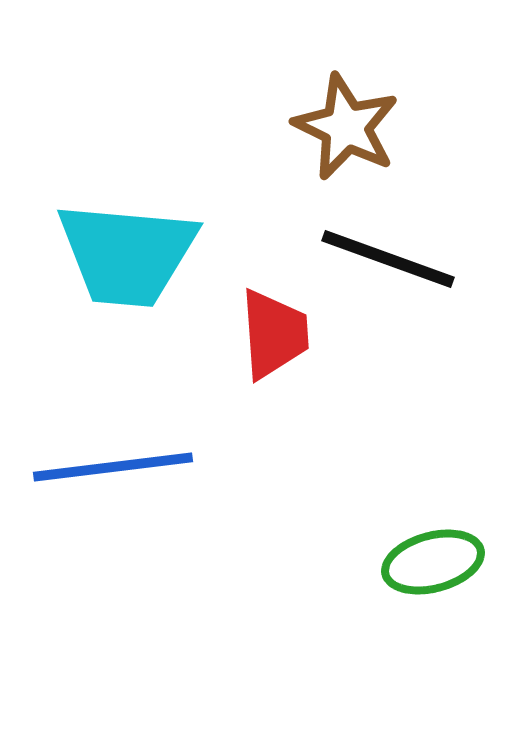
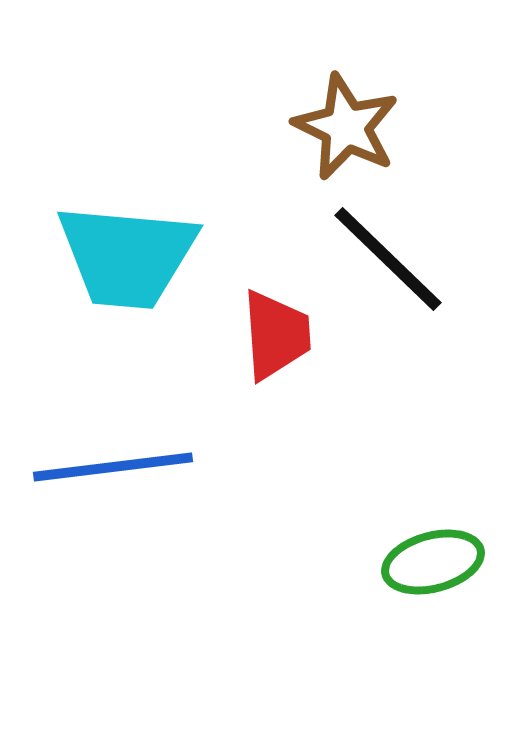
cyan trapezoid: moved 2 px down
black line: rotated 24 degrees clockwise
red trapezoid: moved 2 px right, 1 px down
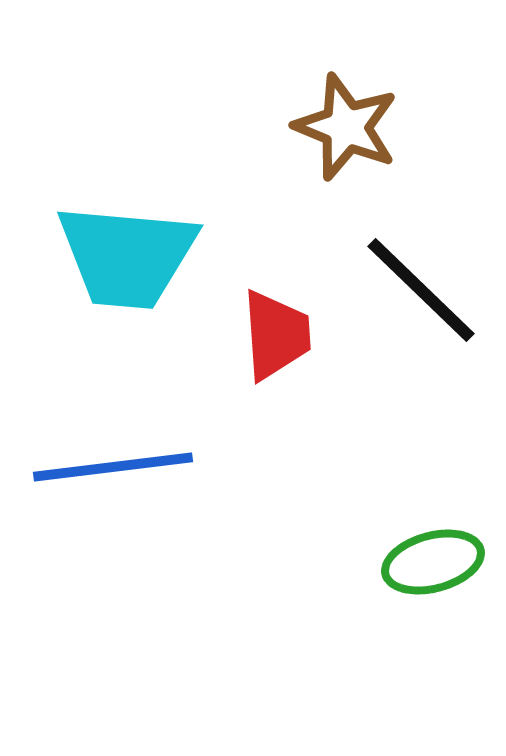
brown star: rotated 4 degrees counterclockwise
black line: moved 33 px right, 31 px down
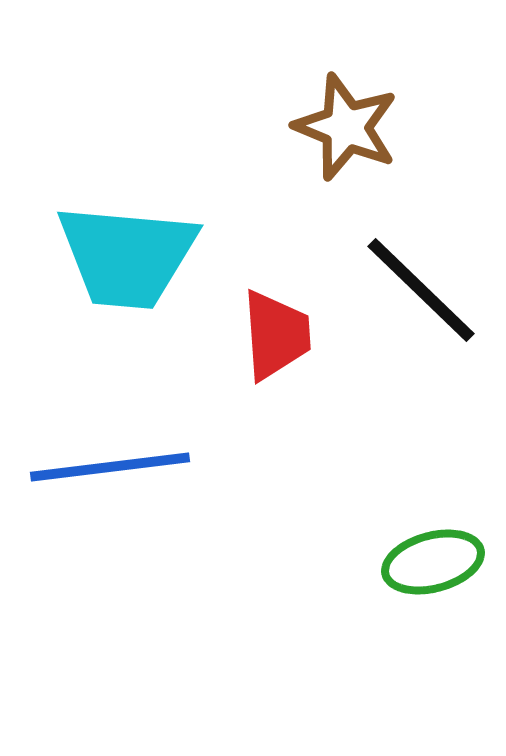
blue line: moved 3 px left
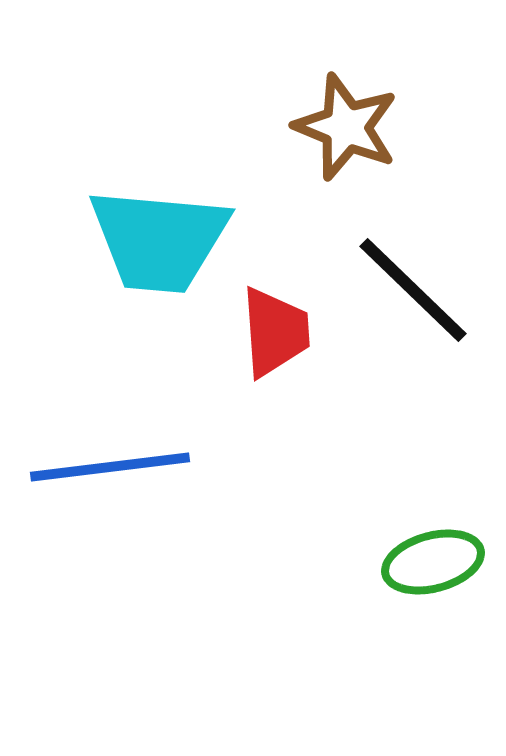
cyan trapezoid: moved 32 px right, 16 px up
black line: moved 8 px left
red trapezoid: moved 1 px left, 3 px up
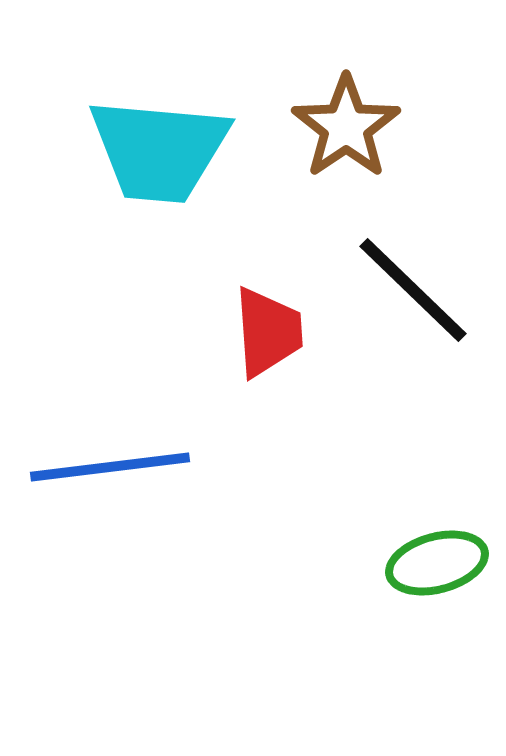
brown star: rotated 16 degrees clockwise
cyan trapezoid: moved 90 px up
red trapezoid: moved 7 px left
green ellipse: moved 4 px right, 1 px down
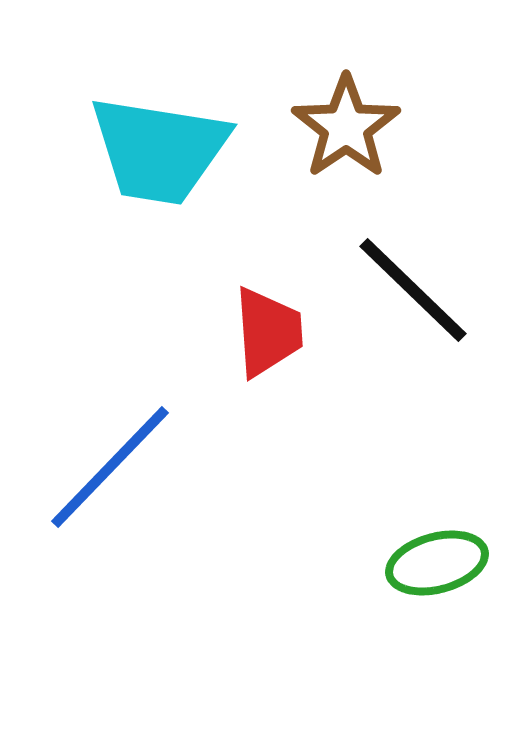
cyan trapezoid: rotated 4 degrees clockwise
blue line: rotated 39 degrees counterclockwise
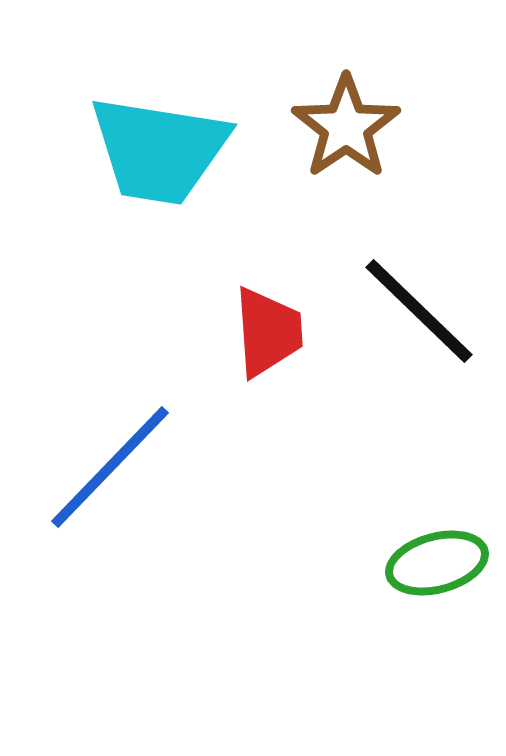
black line: moved 6 px right, 21 px down
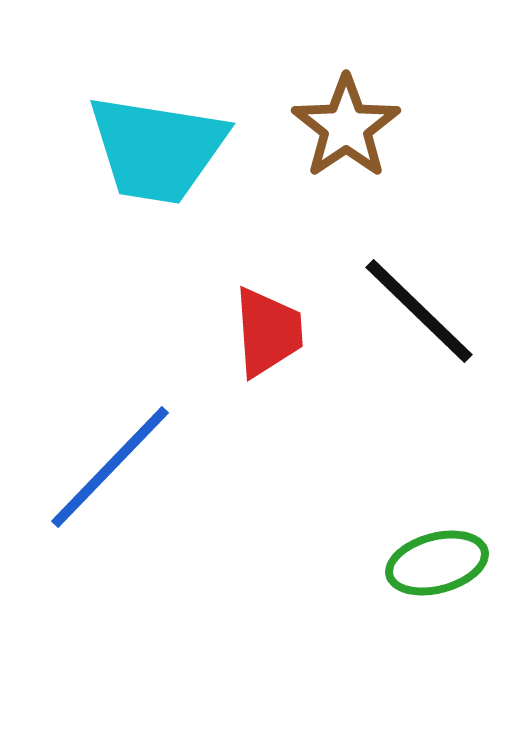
cyan trapezoid: moved 2 px left, 1 px up
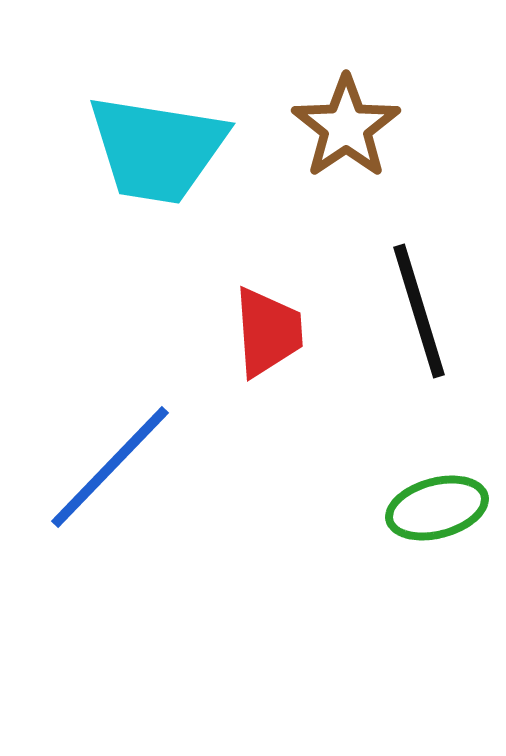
black line: rotated 29 degrees clockwise
green ellipse: moved 55 px up
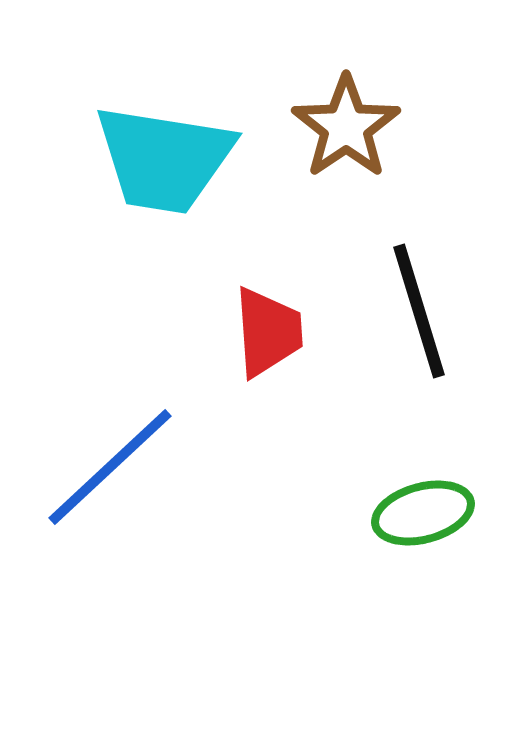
cyan trapezoid: moved 7 px right, 10 px down
blue line: rotated 3 degrees clockwise
green ellipse: moved 14 px left, 5 px down
